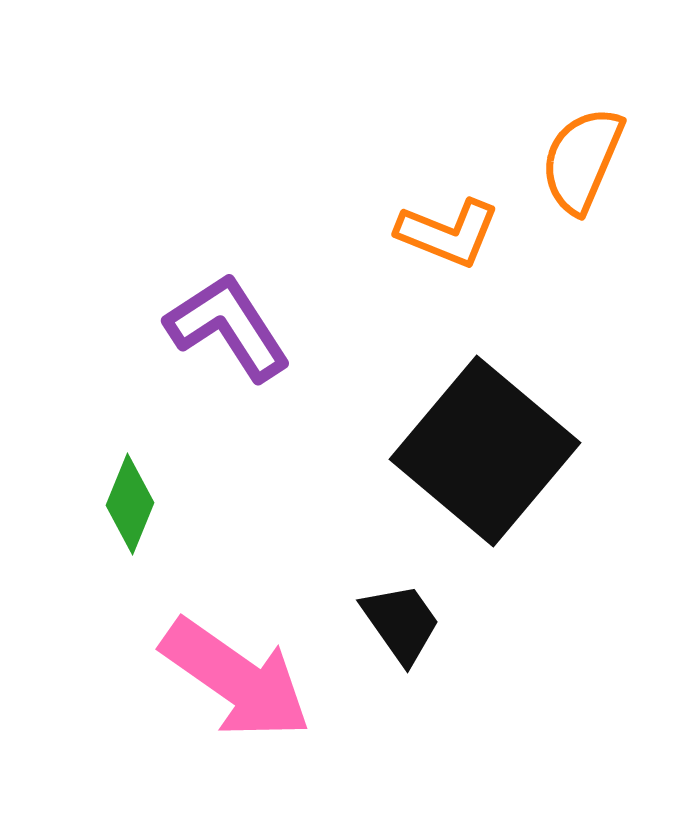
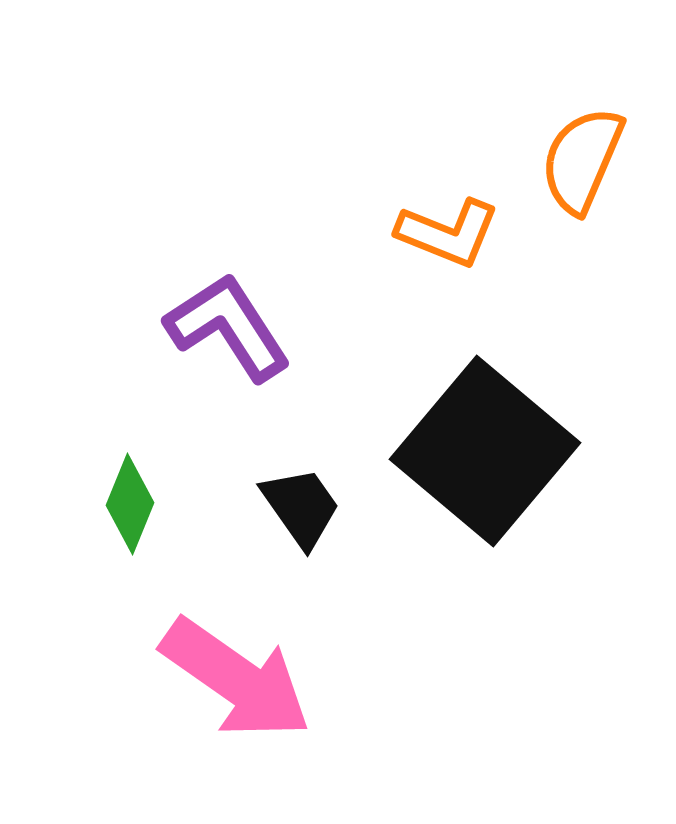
black trapezoid: moved 100 px left, 116 px up
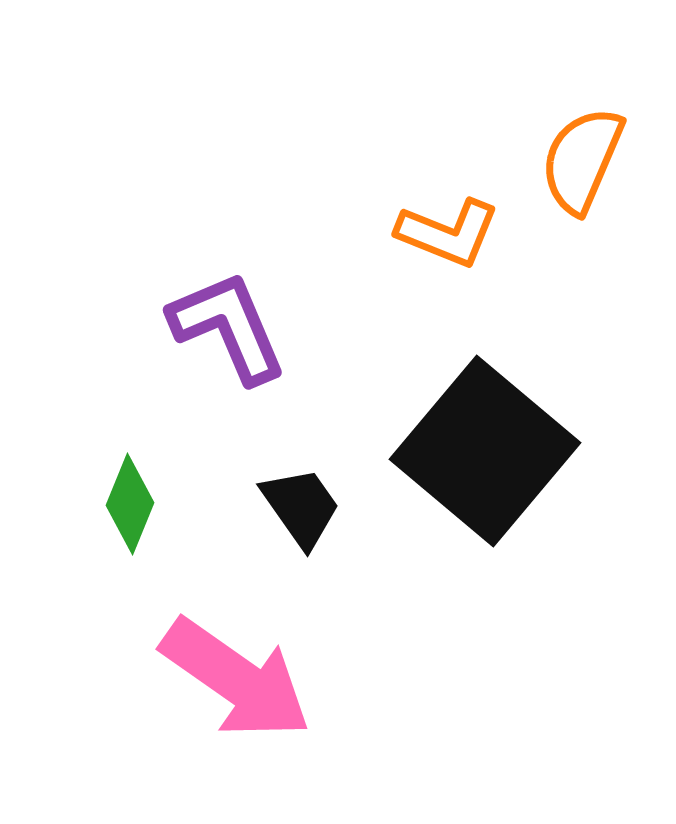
purple L-shape: rotated 10 degrees clockwise
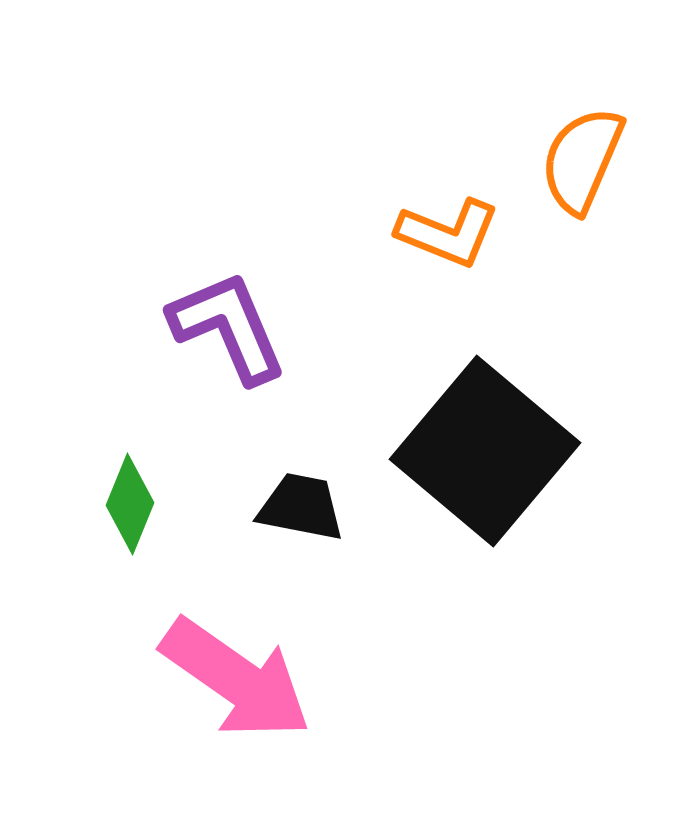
black trapezoid: rotated 44 degrees counterclockwise
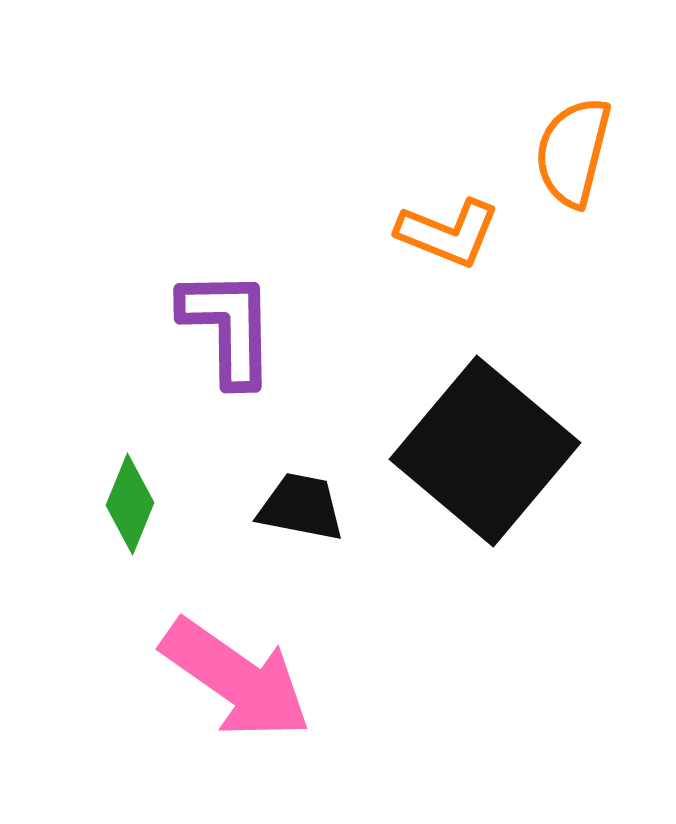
orange semicircle: moved 9 px left, 8 px up; rotated 9 degrees counterclockwise
purple L-shape: rotated 22 degrees clockwise
